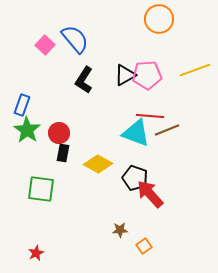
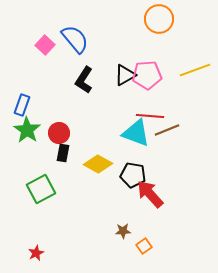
black pentagon: moved 2 px left, 3 px up; rotated 10 degrees counterclockwise
green square: rotated 36 degrees counterclockwise
brown star: moved 3 px right, 1 px down
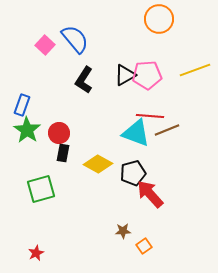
black pentagon: moved 2 px up; rotated 25 degrees counterclockwise
green square: rotated 12 degrees clockwise
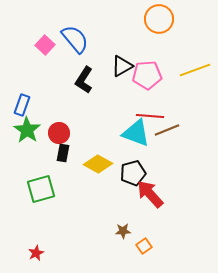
black triangle: moved 3 px left, 9 px up
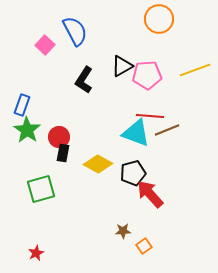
blue semicircle: moved 8 px up; rotated 12 degrees clockwise
red circle: moved 4 px down
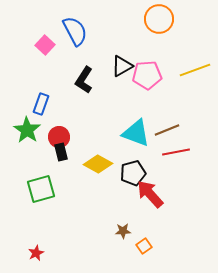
blue rectangle: moved 19 px right, 1 px up
red line: moved 26 px right, 36 px down; rotated 16 degrees counterclockwise
black rectangle: moved 2 px left, 1 px up; rotated 24 degrees counterclockwise
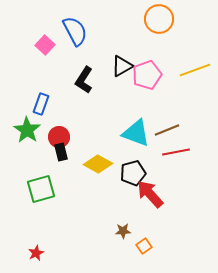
pink pentagon: rotated 16 degrees counterclockwise
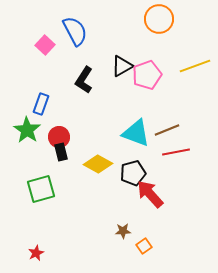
yellow line: moved 4 px up
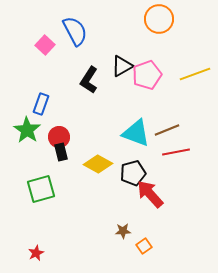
yellow line: moved 8 px down
black L-shape: moved 5 px right
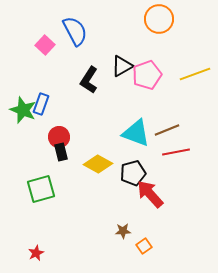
green star: moved 4 px left, 20 px up; rotated 12 degrees counterclockwise
